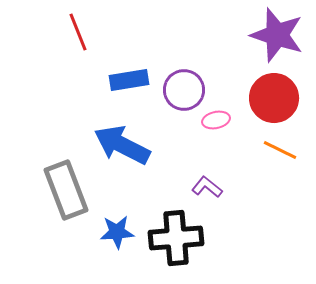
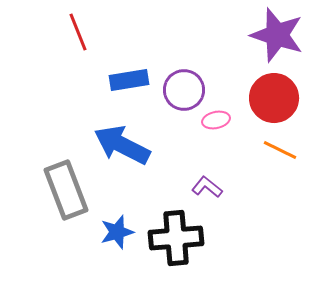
blue star: rotated 12 degrees counterclockwise
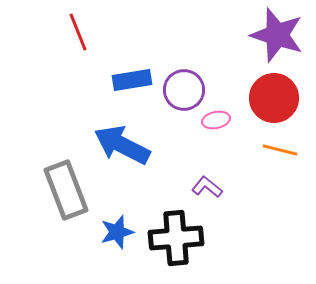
blue rectangle: moved 3 px right
orange line: rotated 12 degrees counterclockwise
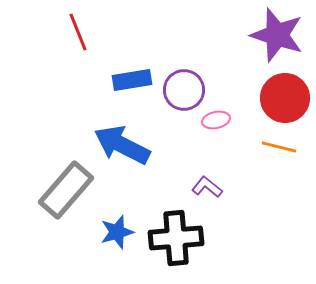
red circle: moved 11 px right
orange line: moved 1 px left, 3 px up
gray rectangle: rotated 62 degrees clockwise
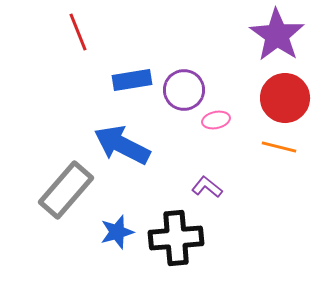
purple star: rotated 16 degrees clockwise
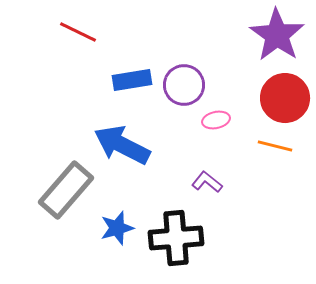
red line: rotated 42 degrees counterclockwise
purple circle: moved 5 px up
orange line: moved 4 px left, 1 px up
purple L-shape: moved 5 px up
blue star: moved 4 px up
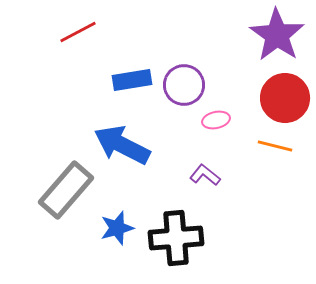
red line: rotated 54 degrees counterclockwise
purple L-shape: moved 2 px left, 7 px up
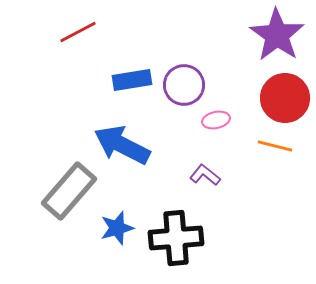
gray rectangle: moved 3 px right, 1 px down
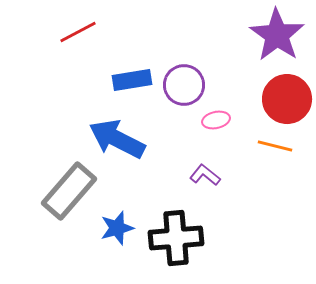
red circle: moved 2 px right, 1 px down
blue arrow: moved 5 px left, 6 px up
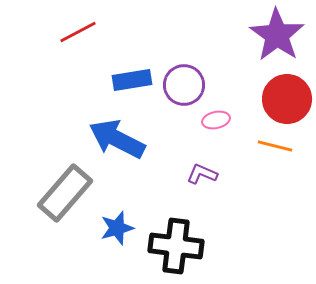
purple L-shape: moved 3 px left, 1 px up; rotated 16 degrees counterclockwise
gray rectangle: moved 4 px left, 2 px down
black cross: moved 8 px down; rotated 12 degrees clockwise
